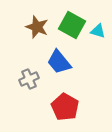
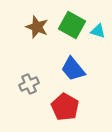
blue trapezoid: moved 14 px right, 7 px down
gray cross: moved 5 px down
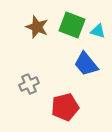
green square: rotated 8 degrees counterclockwise
blue trapezoid: moved 13 px right, 5 px up
red pentagon: rotated 28 degrees clockwise
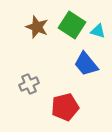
green square: rotated 12 degrees clockwise
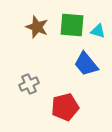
green square: rotated 28 degrees counterclockwise
